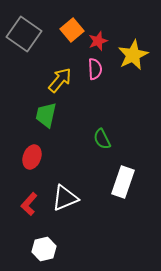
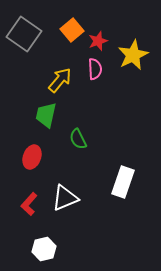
green semicircle: moved 24 px left
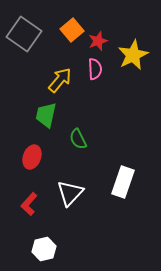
white triangle: moved 5 px right, 5 px up; rotated 24 degrees counterclockwise
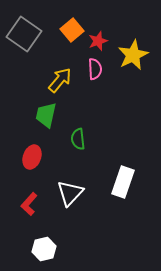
green semicircle: rotated 20 degrees clockwise
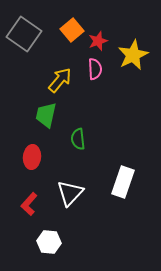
red ellipse: rotated 15 degrees counterclockwise
white hexagon: moved 5 px right, 7 px up; rotated 20 degrees clockwise
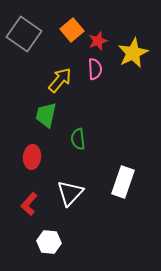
yellow star: moved 2 px up
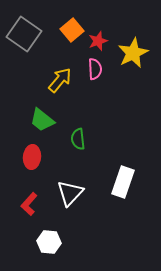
green trapezoid: moved 4 px left, 5 px down; rotated 64 degrees counterclockwise
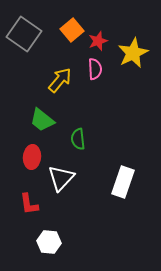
white triangle: moved 9 px left, 15 px up
red L-shape: rotated 50 degrees counterclockwise
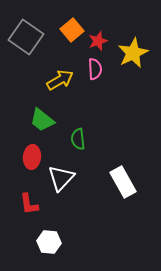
gray square: moved 2 px right, 3 px down
yellow arrow: rotated 20 degrees clockwise
white rectangle: rotated 48 degrees counterclockwise
